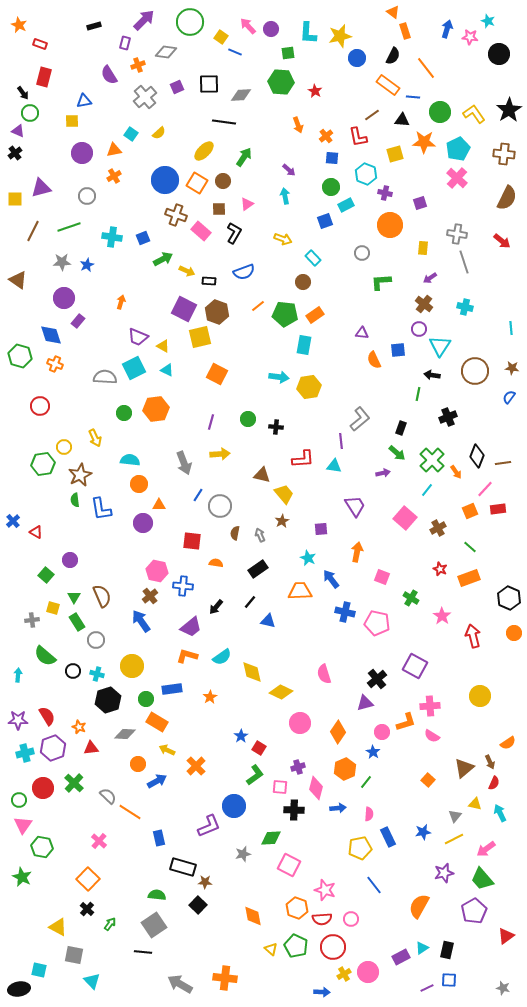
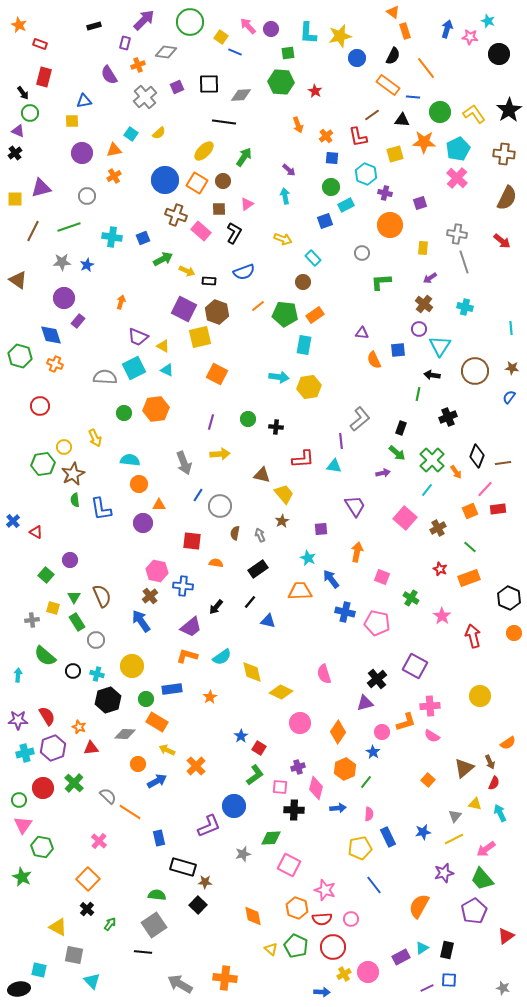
brown star at (80, 475): moved 7 px left, 1 px up
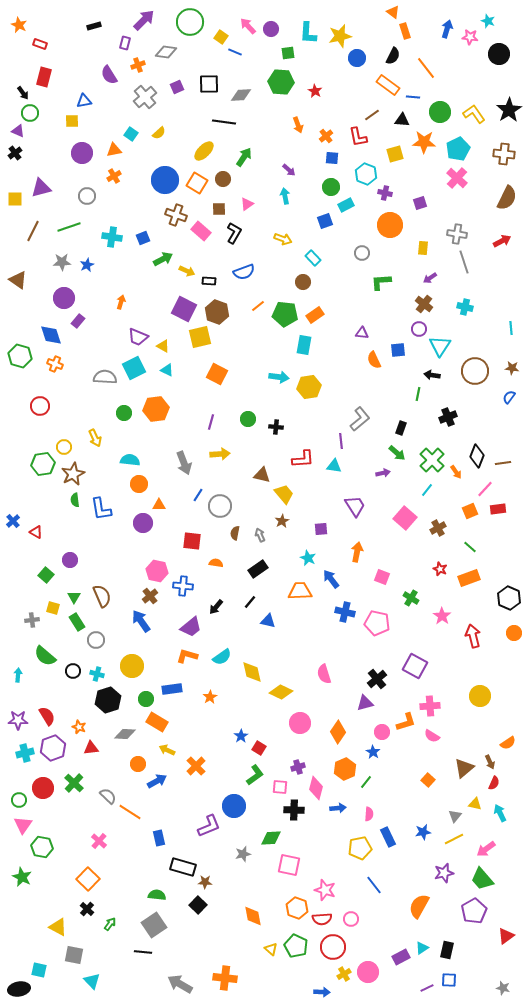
brown circle at (223, 181): moved 2 px up
red arrow at (502, 241): rotated 66 degrees counterclockwise
pink square at (289, 865): rotated 15 degrees counterclockwise
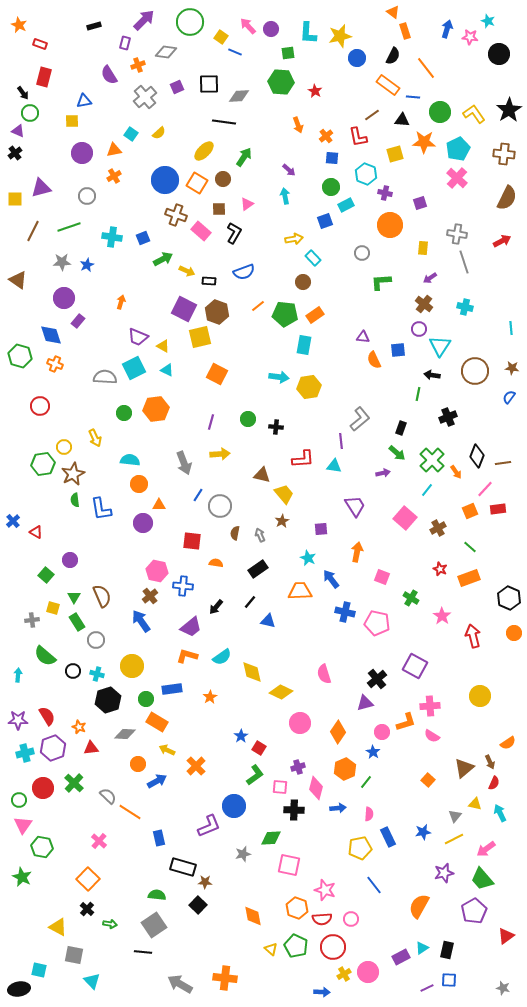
gray diamond at (241, 95): moved 2 px left, 1 px down
yellow arrow at (283, 239): moved 11 px right; rotated 30 degrees counterclockwise
purple triangle at (362, 333): moved 1 px right, 4 px down
green arrow at (110, 924): rotated 64 degrees clockwise
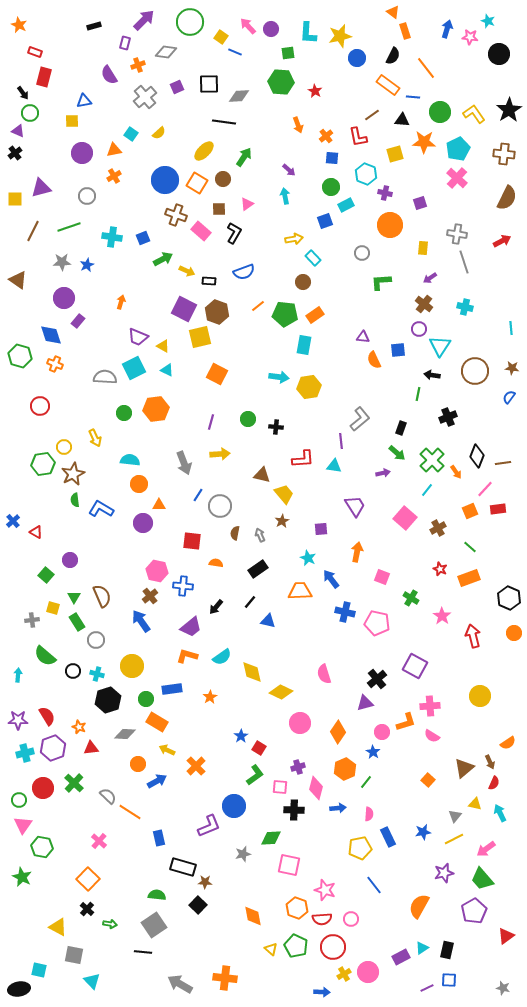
red rectangle at (40, 44): moved 5 px left, 8 px down
blue L-shape at (101, 509): rotated 130 degrees clockwise
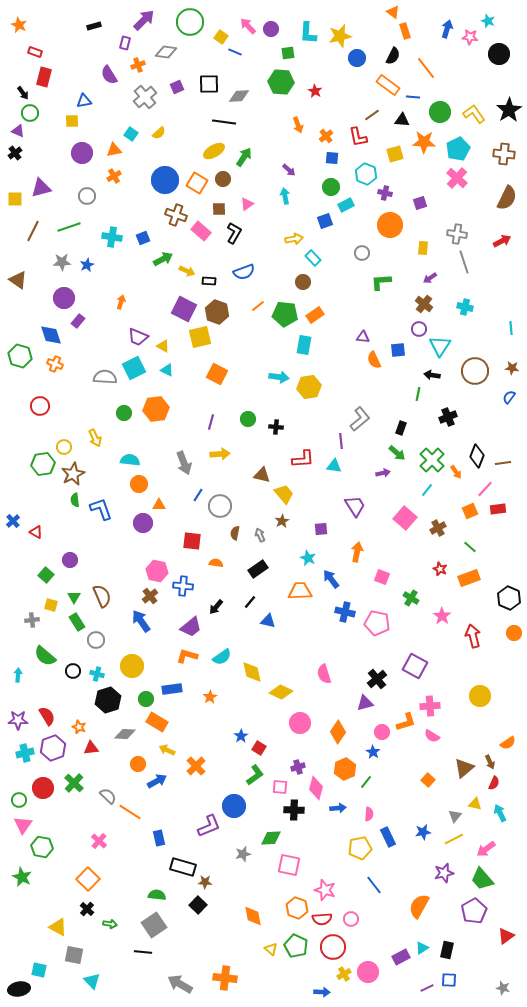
yellow ellipse at (204, 151): moved 10 px right; rotated 15 degrees clockwise
blue L-shape at (101, 509): rotated 40 degrees clockwise
yellow square at (53, 608): moved 2 px left, 3 px up
